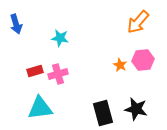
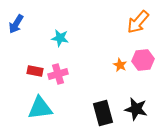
blue arrow: rotated 48 degrees clockwise
red rectangle: rotated 28 degrees clockwise
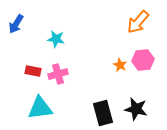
cyan star: moved 4 px left, 1 px down
red rectangle: moved 2 px left
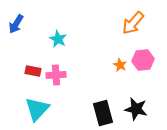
orange arrow: moved 5 px left, 1 px down
cyan star: moved 2 px right; rotated 18 degrees clockwise
pink cross: moved 2 px left, 1 px down; rotated 12 degrees clockwise
cyan triangle: moved 3 px left, 1 px down; rotated 40 degrees counterclockwise
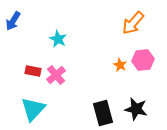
blue arrow: moved 3 px left, 3 px up
pink cross: rotated 36 degrees counterclockwise
cyan triangle: moved 4 px left
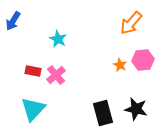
orange arrow: moved 2 px left
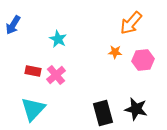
blue arrow: moved 4 px down
orange star: moved 5 px left, 13 px up; rotated 24 degrees counterclockwise
